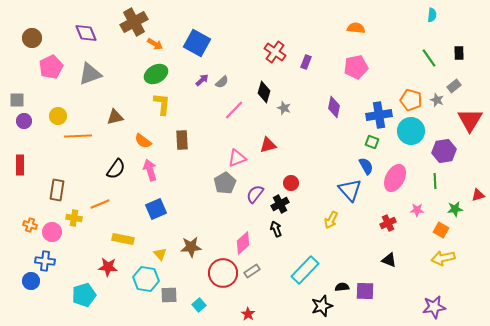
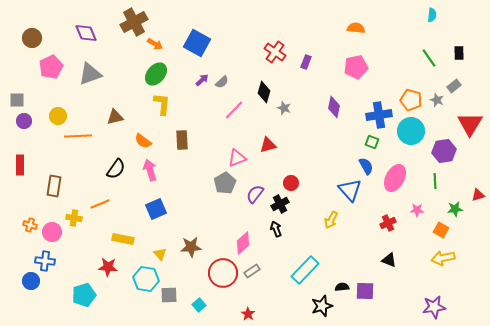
green ellipse at (156, 74): rotated 20 degrees counterclockwise
red triangle at (470, 120): moved 4 px down
brown rectangle at (57, 190): moved 3 px left, 4 px up
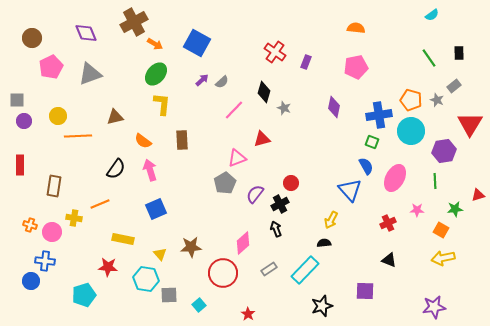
cyan semicircle at (432, 15): rotated 48 degrees clockwise
red triangle at (268, 145): moved 6 px left, 6 px up
gray rectangle at (252, 271): moved 17 px right, 2 px up
black semicircle at (342, 287): moved 18 px left, 44 px up
